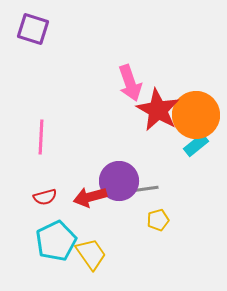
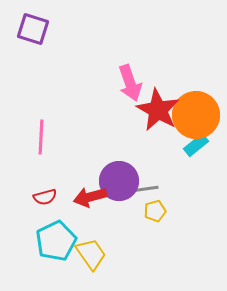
yellow pentagon: moved 3 px left, 9 px up
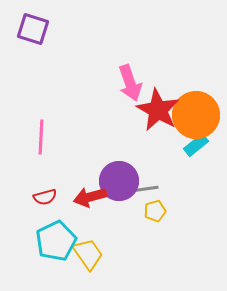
yellow trapezoid: moved 3 px left
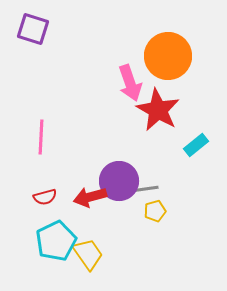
orange circle: moved 28 px left, 59 px up
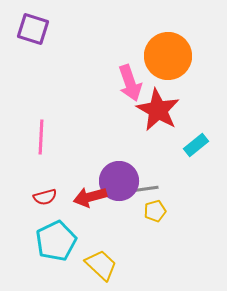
yellow trapezoid: moved 13 px right, 11 px down; rotated 12 degrees counterclockwise
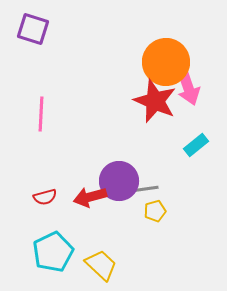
orange circle: moved 2 px left, 6 px down
pink arrow: moved 58 px right, 4 px down
red star: moved 3 px left, 9 px up; rotated 6 degrees counterclockwise
pink line: moved 23 px up
cyan pentagon: moved 3 px left, 11 px down
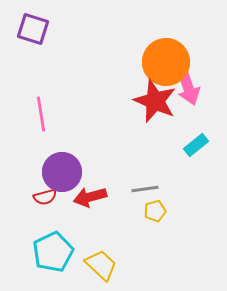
pink line: rotated 12 degrees counterclockwise
purple circle: moved 57 px left, 9 px up
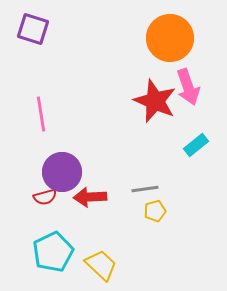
orange circle: moved 4 px right, 24 px up
red arrow: rotated 12 degrees clockwise
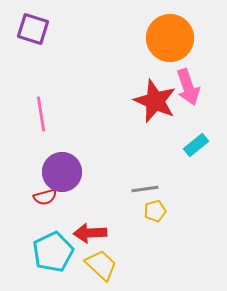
red arrow: moved 36 px down
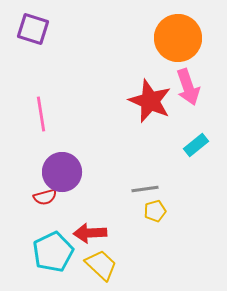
orange circle: moved 8 px right
red star: moved 5 px left
